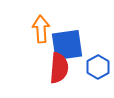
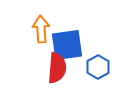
red semicircle: moved 2 px left
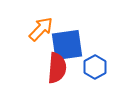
orange arrow: rotated 48 degrees clockwise
blue hexagon: moved 3 px left
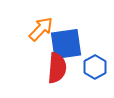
blue square: moved 1 px left, 1 px up
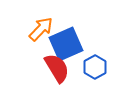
blue square: rotated 16 degrees counterclockwise
red semicircle: rotated 36 degrees counterclockwise
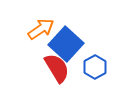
orange arrow: rotated 12 degrees clockwise
blue square: rotated 24 degrees counterclockwise
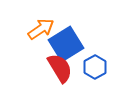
blue square: rotated 16 degrees clockwise
red semicircle: moved 3 px right
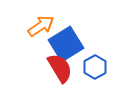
orange arrow: moved 3 px up
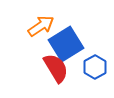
red semicircle: moved 4 px left
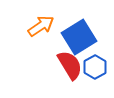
blue square: moved 13 px right, 7 px up
red semicircle: moved 14 px right, 3 px up
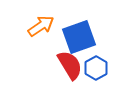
blue square: rotated 12 degrees clockwise
blue hexagon: moved 1 px right, 1 px down
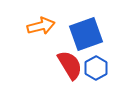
orange arrow: rotated 20 degrees clockwise
blue square: moved 7 px right, 3 px up
